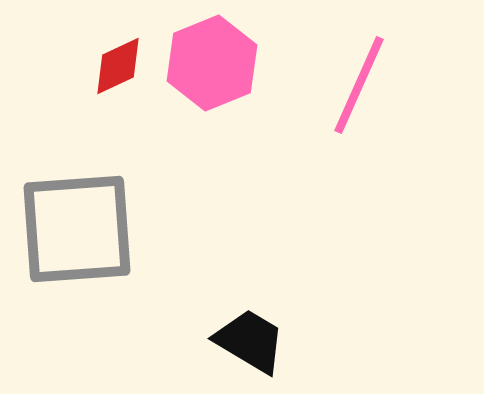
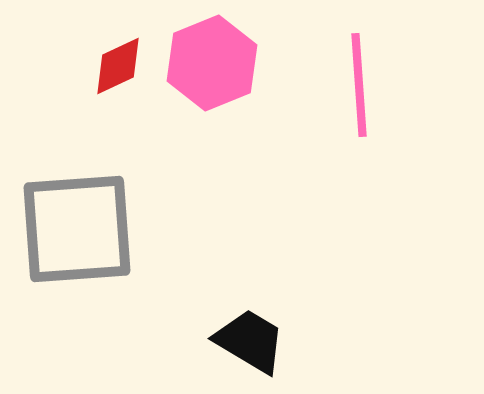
pink line: rotated 28 degrees counterclockwise
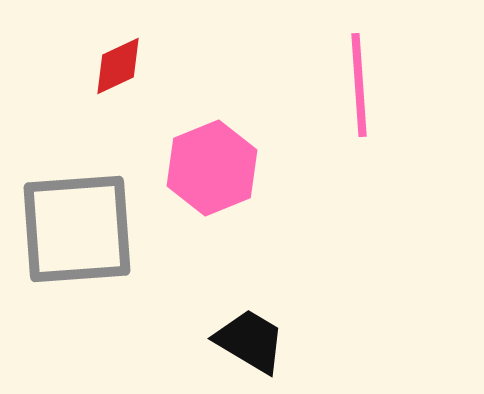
pink hexagon: moved 105 px down
